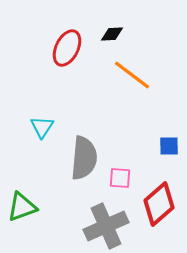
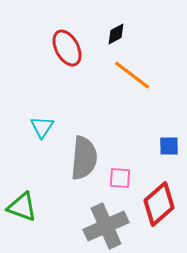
black diamond: moved 4 px right; rotated 25 degrees counterclockwise
red ellipse: rotated 54 degrees counterclockwise
green triangle: rotated 40 degrees clockwise
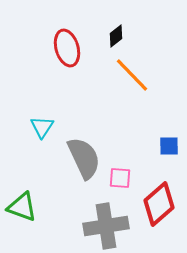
black diamond: moved 2 px down; rotated 10 degrees counterclockwise
red ellipse: rotated 12 degrees clockwise
orange line: rotated 9 degrees clockwise
gray semicircle: rotated 30 degrees counterclockwise
gray cross: rotated 15 degrees clockwise
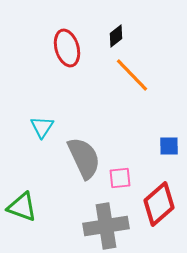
pink square: rotated 10 degrees counterclockwise
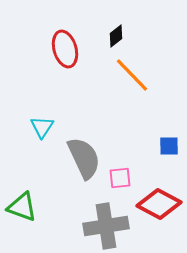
red ellipse: moved 2 px left, 1 px down
red diamond: rotated 69 degrees clockwise
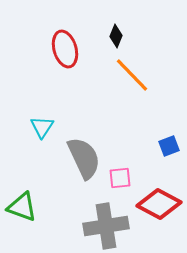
black diamond: rotated 30 degrees counterclockwise
blue square: rotated 20 degrees counterclockwise
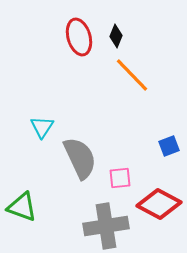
red ellipse: moved 14 px right, 12 px up
gray semicircle: moved 4 px left
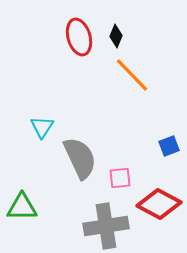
green triangle: rotated 20 degrees counterclockwise
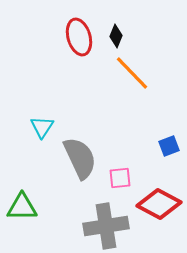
orange line: moved 2 px up
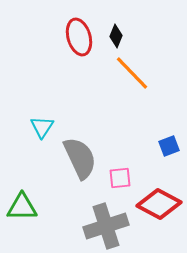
gray cross: rotated 9 degrees counterclockwise
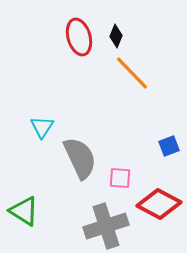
pink square: rotated 10 degrees clockwise
green triangle: moved 2 px right, 4 px down; rotated 32 degrees clockwise
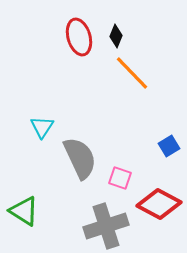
blue square: rotated 10 degrees counterclockwise
pink square: rotated 15 degrees clockwise
